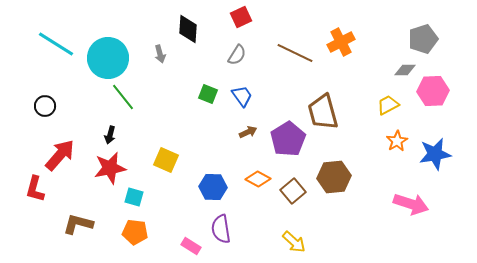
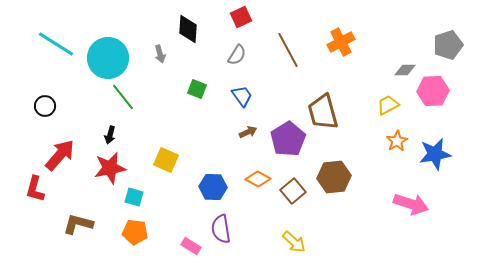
gray pentagon: moved 25 px right, 6 px down
brown line: moved 7 px left, 3 px up; rotated 36 degrees clockwise
green square: moved 11 px left, 5 px up
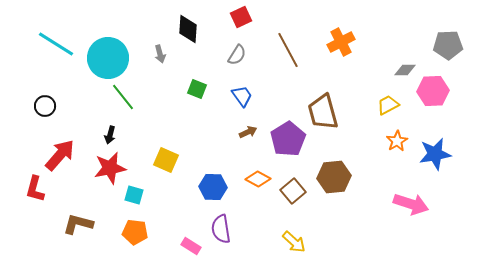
gray pentagon: rotated 16 degrees clockwise
cyan square: moved 2 px up
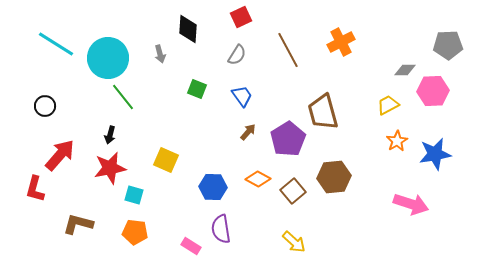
brown arrow: rotated 24 degrees counterclockwise
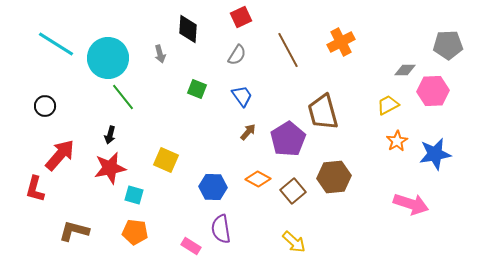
brown L-shape: moved 4 px left, 7 px down
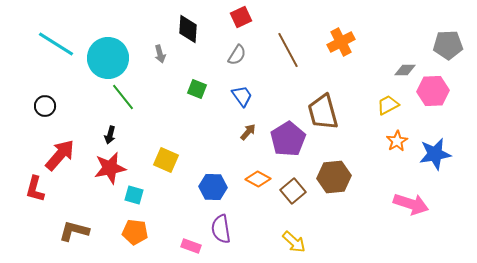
pink rectangle: rotated 12 degrees counterclockwise
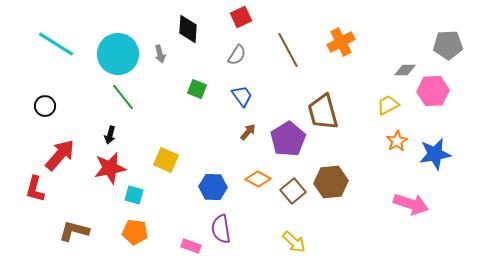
cyan circle: moved 10 px right, 4 px up
brown hexagon: moved 3 px left, 5 px down
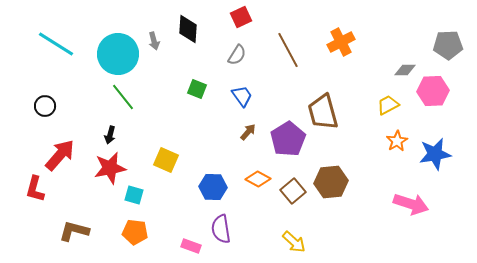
gray arrow: moved 6 px left, 13 px up
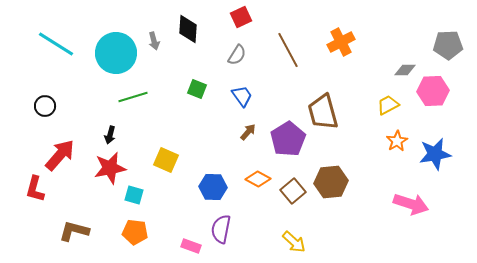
cyan circle: moved 2 px left, 1 px up
green line: moved 10 px right; rotated 68 degrees counterclockwise
purple semicircle: rotated 20 degrees clockwise
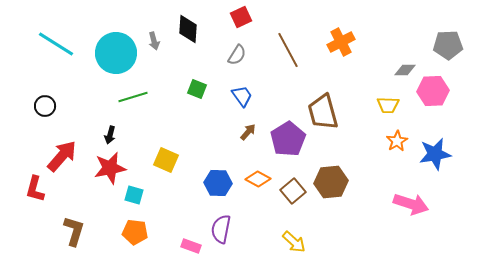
yellow trapezoid: rotated 150 degrees counterclockwise
red arrow: moved 2 px right, 1 px down
blue hexagon: moved 5 px right, 4 px up
brown L-shape: rotated 92 degrees clockwise
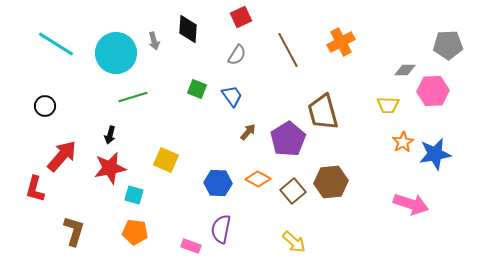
blue trapezoid: moved 10 px left
orange star: moved 6 px right, 1 px down
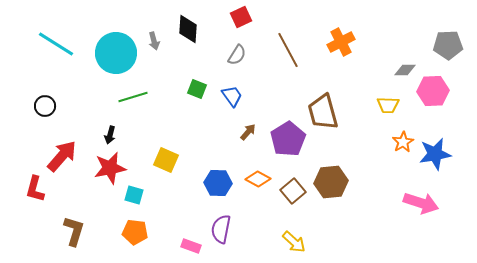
pink arrow: moved 10 px right, 1 px up
